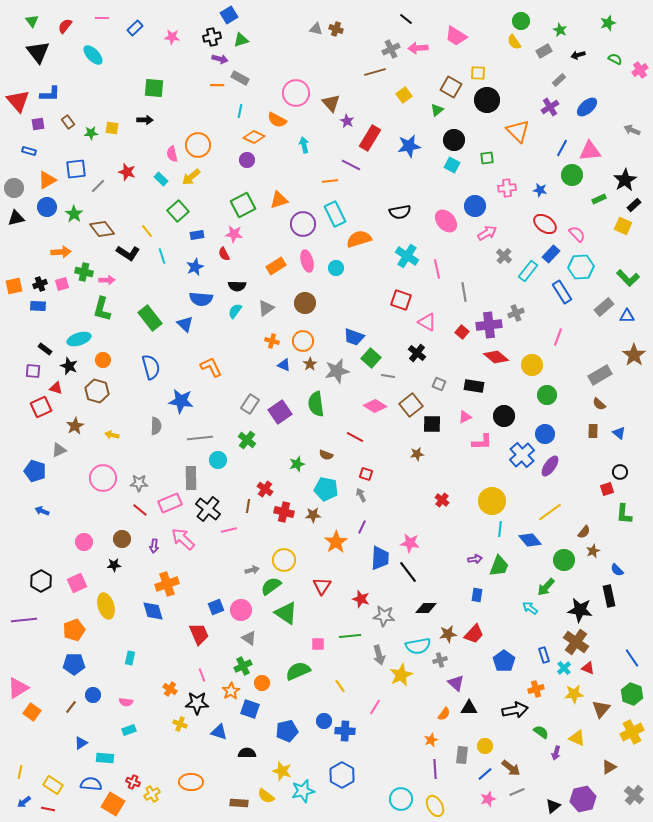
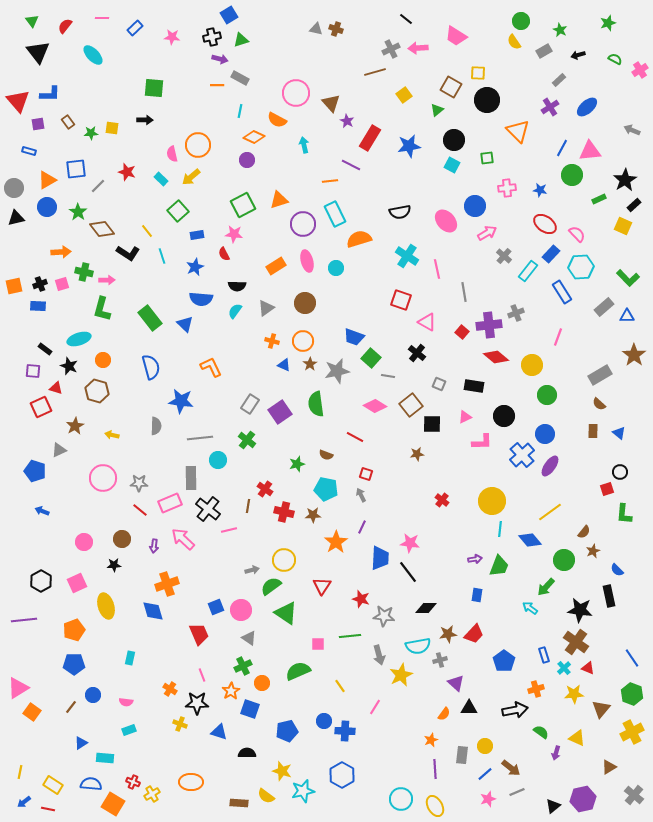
green star at (74, 214): moved 4 px right, 2 px up
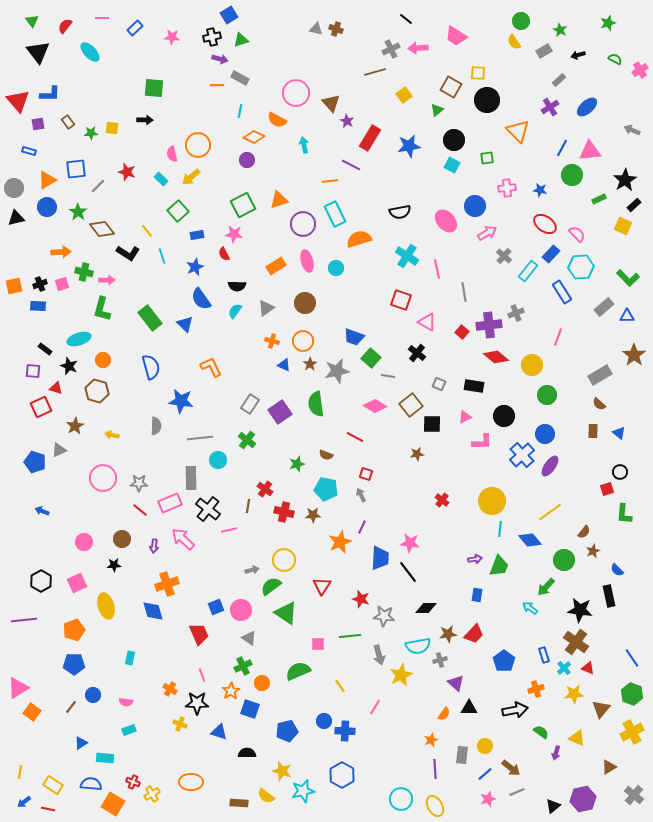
cyan ellipse at (93, 55): moved 3 px left, 3 px up
blue semicircle at (201, 299): rotated 50 degrees clockwise
blue pentagon at (35, 471): moved 9 px up
orange star at (336, 542): moved 4 px right; rotated 10 degrees clockwise
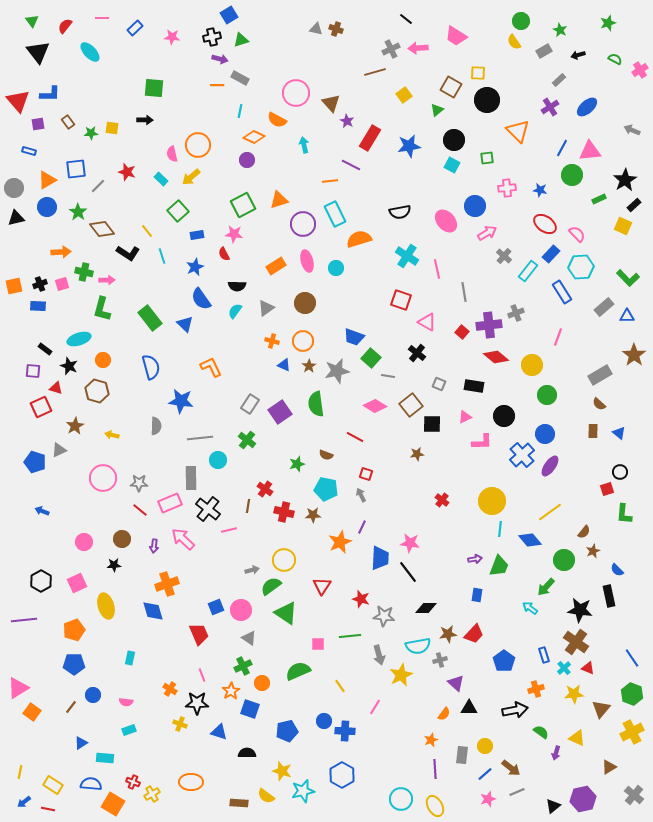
brown star at (310, 364): moved 1 px left, 2 px down
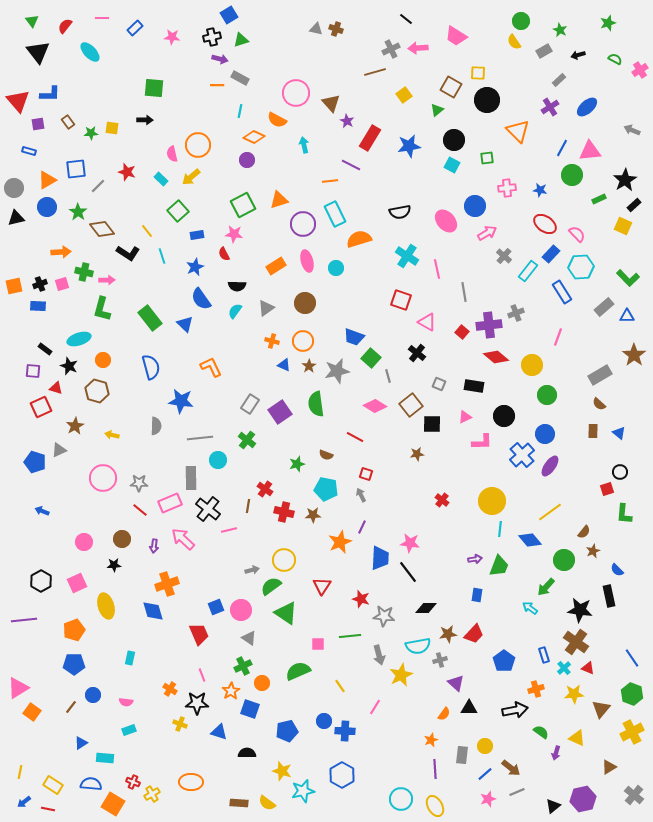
gray line at (388, 376): rotated 64 degrees clockwise
yellow semicircle at (266, 796): moved 1 px right, 7 px down
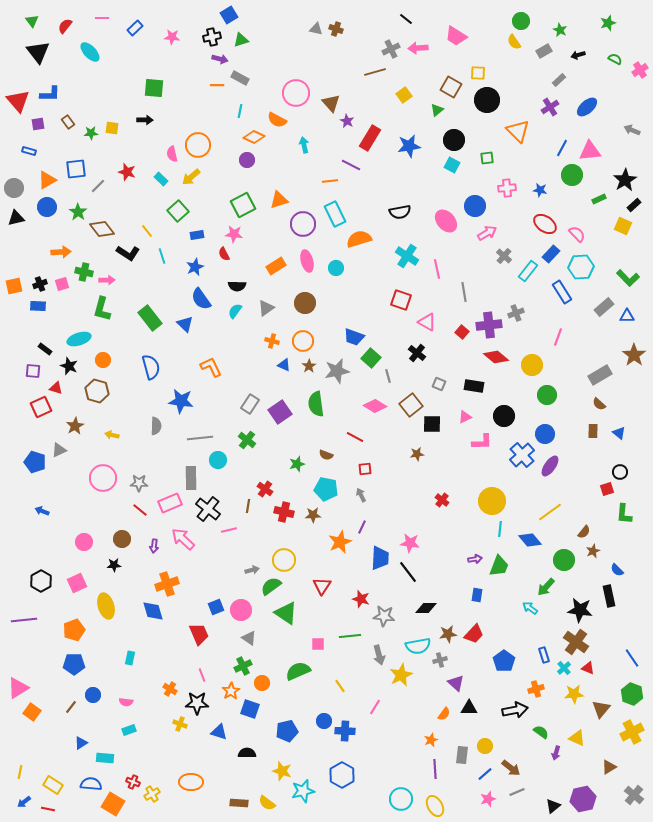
red square at (366, 474): moved 1 px left, 5 px up; rotated 24 degrees counterclockwise
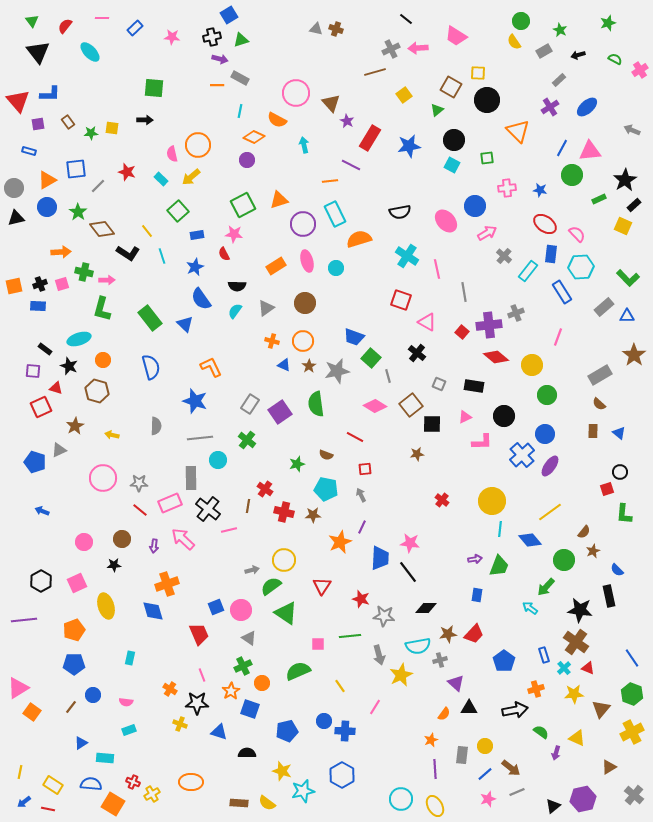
blue rectangle at (551, 254): rotated 36 degrees counterclockwise
blue star at (181, 401): moved 14 px right; rotated 10 degrees clockwise
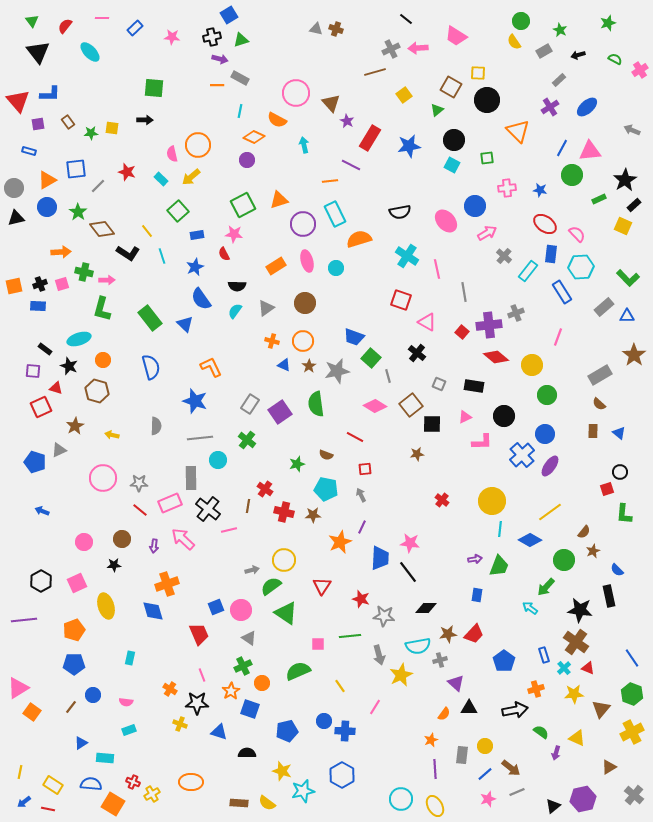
blue diamond at (530, 540): rotated 20 degrees counterclockwise
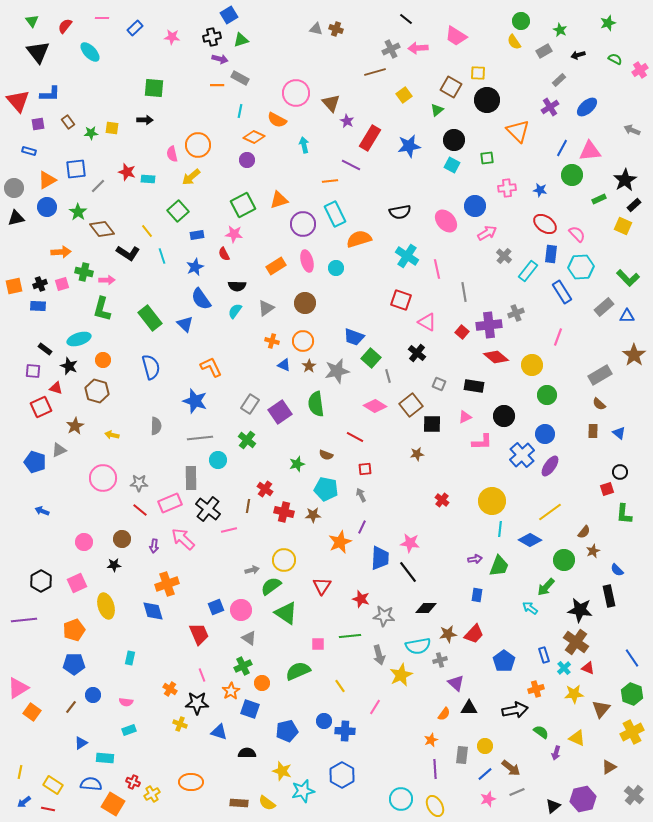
cyan rectangle at (161, 179): moved 13 px left; rotated 40 degrees counterclockwise
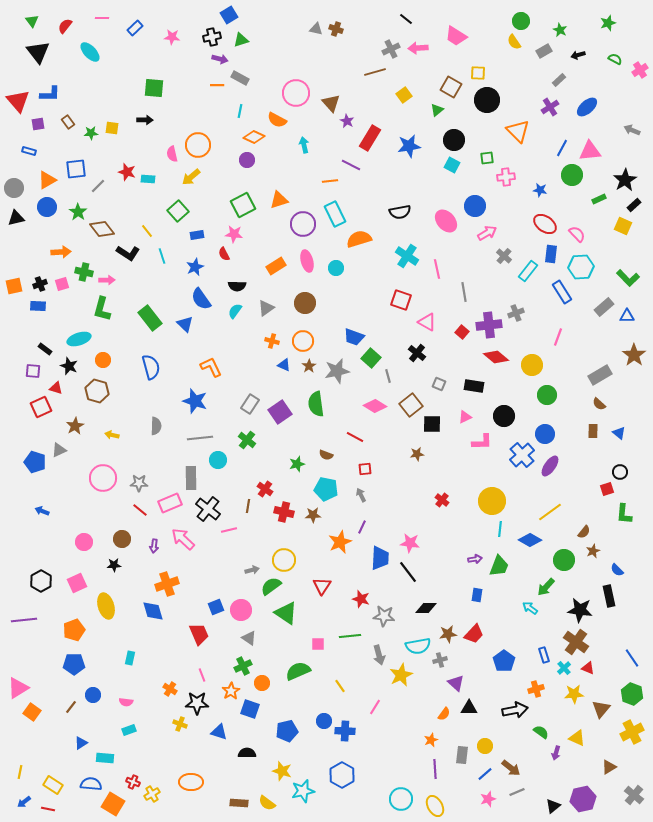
pink cross at (507, 188): moved 1 px left, 11 px up
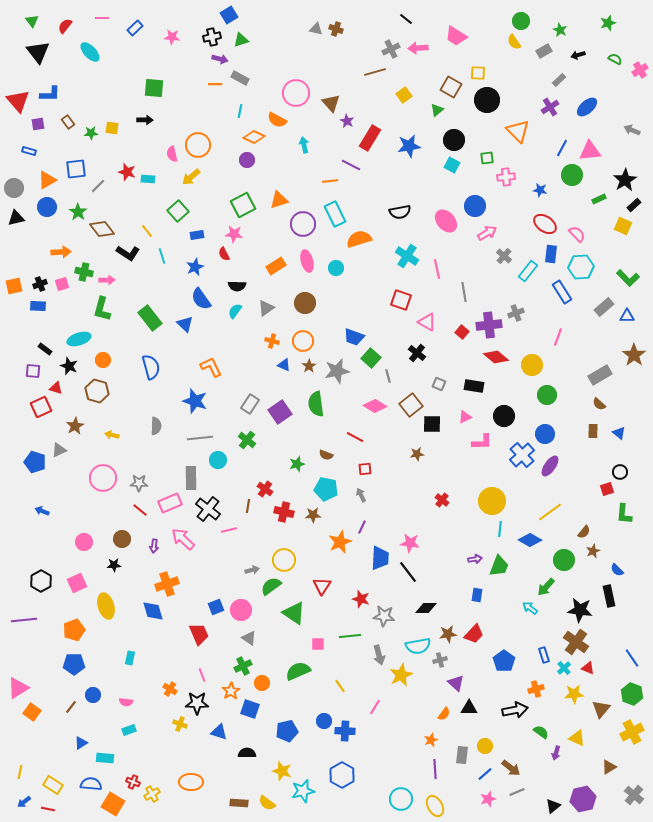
orange line at (217, 85): moved 2 px left, 1 px up
green triangle at (286, 613): moved 8 px right
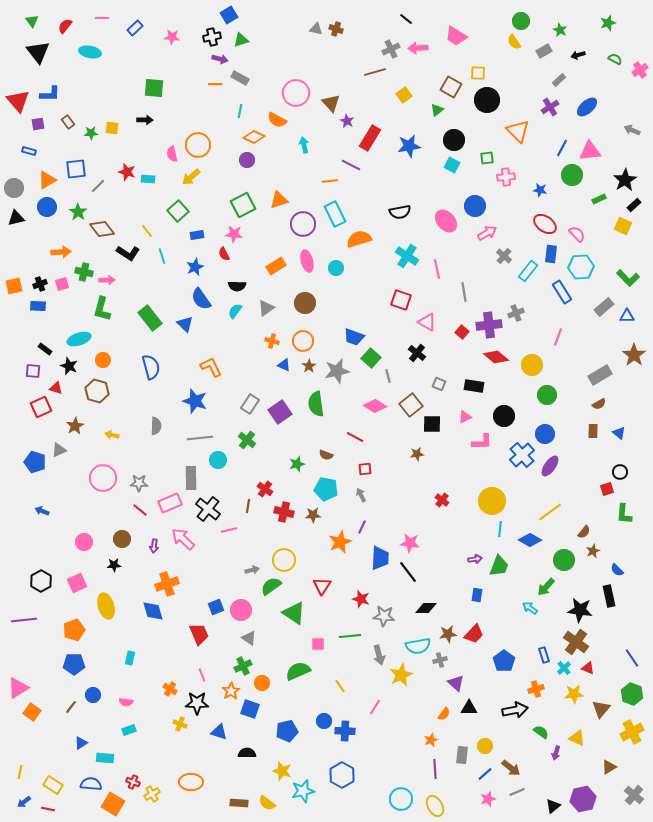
cyan ellipse at (90, 52): rotated 35 degrees counterclockwise
brown semicircle at (599, 404): rotated 72 degrees counterclockwise
